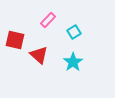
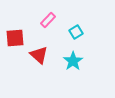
cyan square: moved 2 px right
red square: moved 2 px up; rotated 18 degrees counterclockwise
cyan star: moved 1 px up
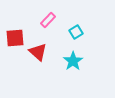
red triangle: moved 1 px left, 3 px up
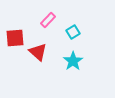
cyan square: moved 3 px left
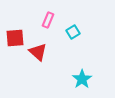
pink rectangle: rotated 21 degrees counterclockwise
cyan star: moved 9 px right, 18 px down
